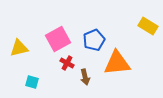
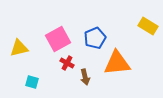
blue pentagon: moved 1 px right, 2 px up
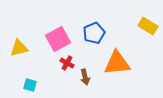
blue pentagon: moved 1 px left, 5 px up
cyan square: moved 2 px left, 3 px down
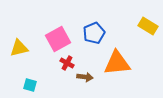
brown arrow: rotated 70 degrees counterclockwise
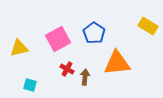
blue pentagon: rotated 15 degrees counterclockwise
red cross: moved 6 px down
brown arrow: rotated 91 degrees counterclockwise
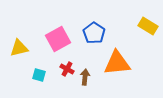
cyan square: moved 9 px right, 10 px up
